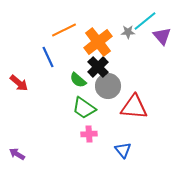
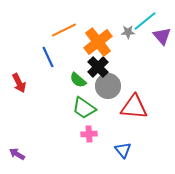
red arrow: rotated 24 degrees clockwise
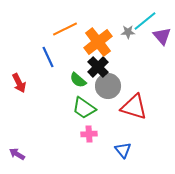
orange line: moved 1 px right, 1 px up
red triangle: rotated 12 degrees clockwise
